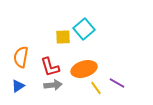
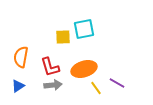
cyan square: rotated 30 degrees clockwise
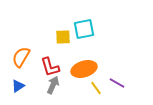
orange semicircle: rotated 20 degrees clockwise
gray arrow: rotated 60 degrees counterclockwise
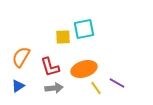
gray arrow: moved 1 px right, 3 px down; rotated 60 degrees clockwise
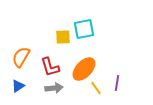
orange ellipse: rotated 30 degrees counterclockwise
purple line: rotated 70 degrees clockwise
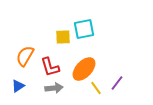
orange semicircle: moved 4 px right, 1 px up
purple line: rotated 28 degrees clockwise
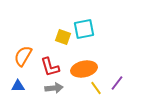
yellow square: rotated 21 degrees clockwise
orange semicircle: moved 2 px left
orange ellipse: rotated 35 degrees clockwise
blue triangle: rotated 32 degrees clockwise
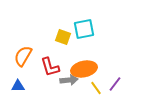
purple line: moved 2 px left, 1 px down
gray arrow: moved 15 px right, 8 px up
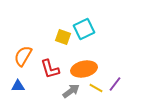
cyan square: rotated 15 degrees counterclockwise
red L-shape: moved 2 px down
gray arrow: moved 2 px right, 11 px down; rotated 30 degrees counterclockwise
yellow line: rotated 24 degrees counterclockwise
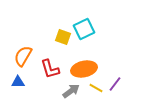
blue triangle: moved 4 px up
